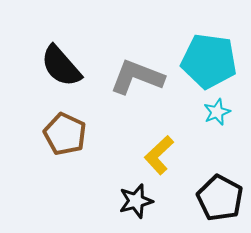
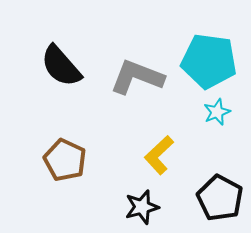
brown pentagon: moved 26 px down
black star: moved 6 px right, 6 px down
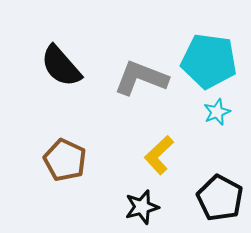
gray L-shape: moved 4 px right, 1 px down
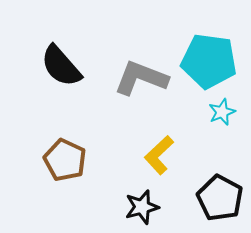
cyan star: moved 5 px right
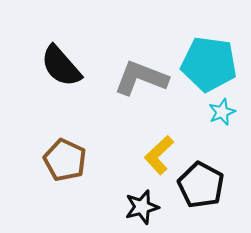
cyan pentagon: moved 3 px down
black pentagon: moved 19 px left, 13 px up
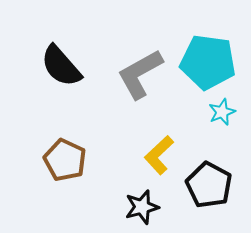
cyan pentagon: moved 1 px left, 2 px up
gray L-shape: moved 1 px left, 4 px up; rotated 50 degrees counterclockwise
black pentagon: moved 8 px right
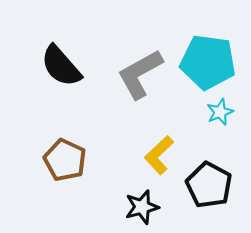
cyan star: moved 2 px left
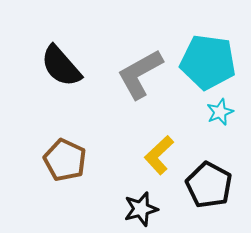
black star: moved 1 px left, 2 px down
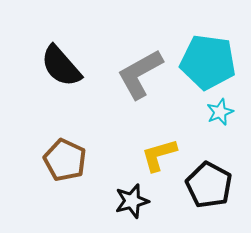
yellow L-shape: rotated 27 degrees clockwise
black star: moved 9 px left, 8 px up
